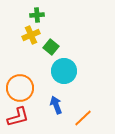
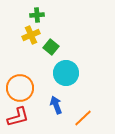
cyan circle: moved 2 px right, 2 px down
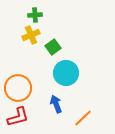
green cross: moved 2 px left
green square: moved 2 px right; rotated 14 degrees clockwise
orange circle: moved 2 px left
blue arrow: moved 1 px up
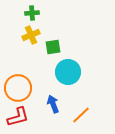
green cross: moved 3 px left, 2 px up
green square: rotated 28 degrees clockwise
cyan circle: moved 2 px right, 1 px up
blue arrow: moved 3 px left
orange line: moved 2 px left, 3 px up
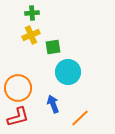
orange line: moved 1 px left, 3 px down
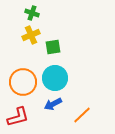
green cross: rotated 24 degrees clockwise
cyan circle: moved 13 px left, 6 px down
orange circle: moved 5 px right, 6 px up
blue arrow: rotated 96 degrees counterclockwise
orange line: moved 2 px right, 3 px up
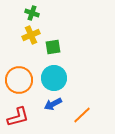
cyan circle: moved 1 px left
orange circle: moved 4 px left, 2 px up
